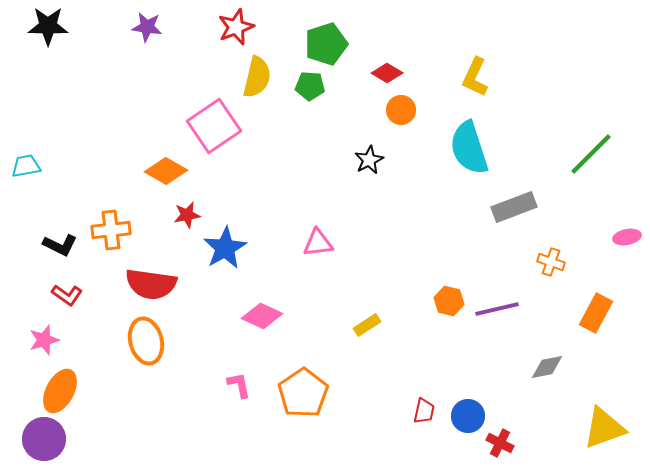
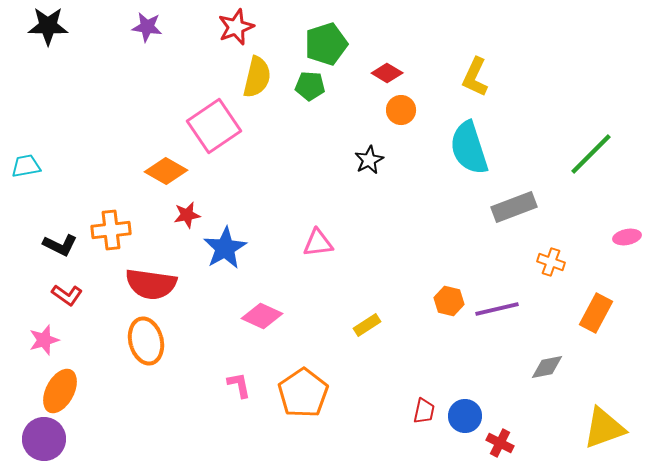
blue circle at (468, 416): moved 3 px left
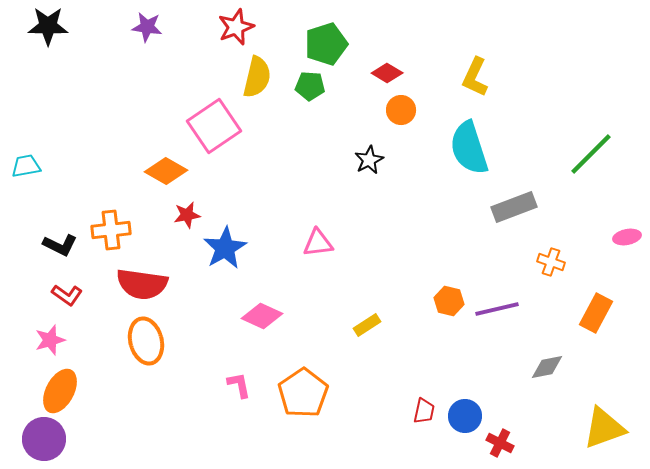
red semicircle at (151, 284): moved 9 px left
pink star at (44, 340): moved 6 px right
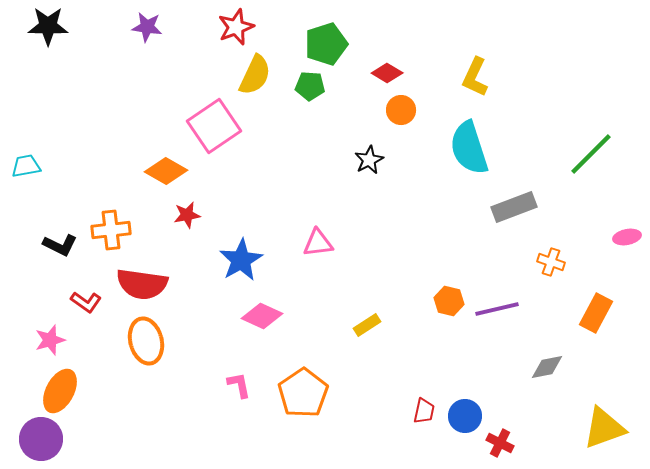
yellow semicircle at (257, 77): moved 2 px left, 2 px up; rotated 12 degrees clockwise
blue star at (225, 248): moved 16 px right, 12 px down
red L-shape at (67, 295): moved 19 px right, 7 px down
purple circle at (44, 439): moved 3 px left
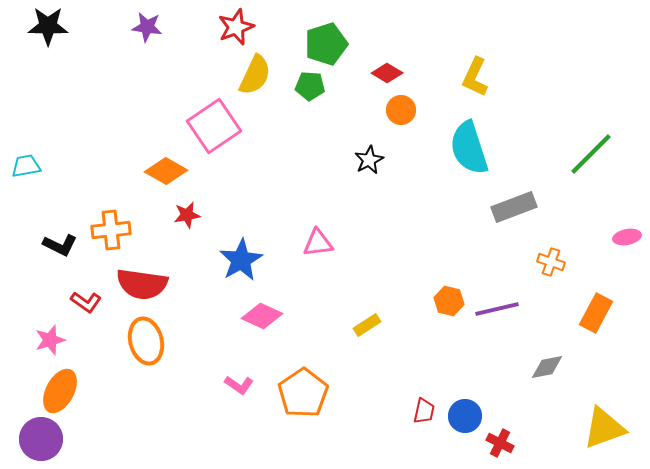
pink L-shape at (239, 385): rotated 136 degrees clockwise
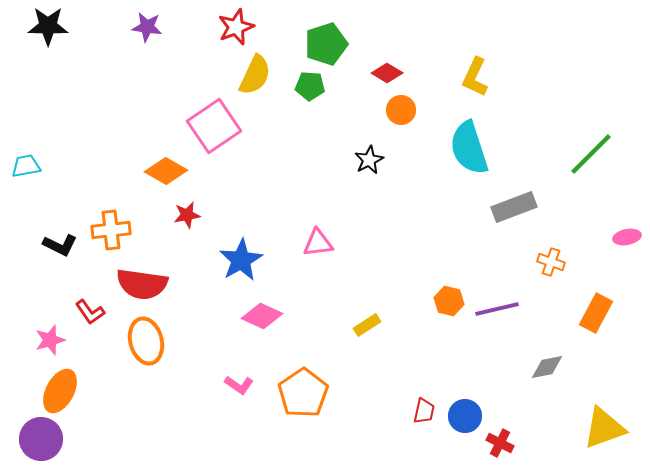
red L-shape at (86, 302): moved 4 px right, 10 px down; rotated 20 degrees clockwise
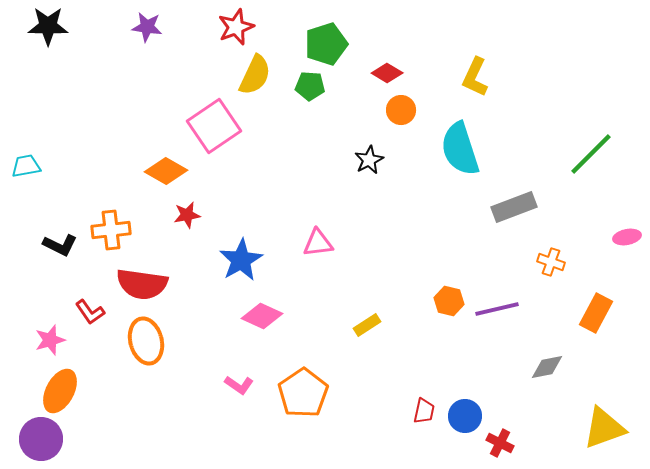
cyan semicircle at (469, 148): moved 9 px left, 1 px down
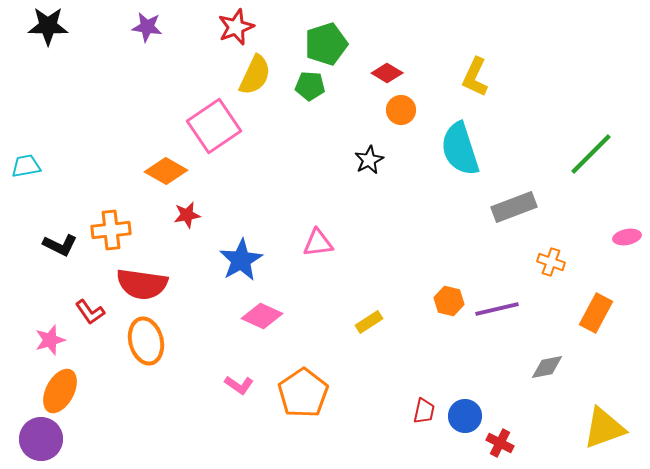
yellow rectangle at (367, 325): moved 2 px right, 3 px up
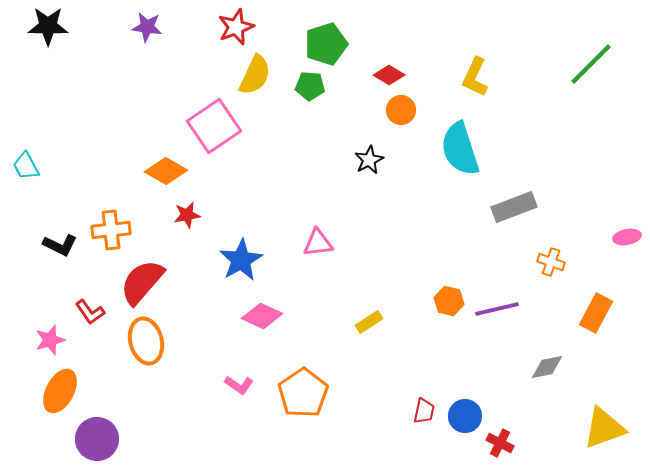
red diamond at (387, 73): moved 2 px right, 2 px down
green line at (591, 154): moved 90 px up
cyan trapezoid at (26, 166): rotated 108 degrees counterclockwise
red semicircle at (142, 284): moved 2 px up; rotated 123 degrees clockwise
purple circle at (41, 439): moved 56 px right
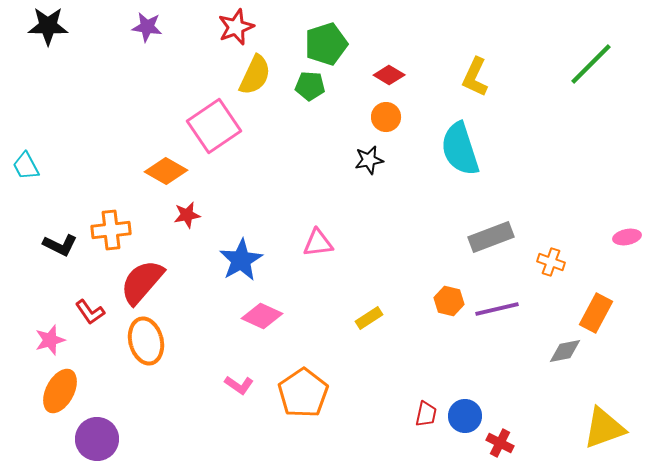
orange circle at (401, 110): moved 15 px left, 7 px down
black star at (369, 160): rotated 16 degrees clockwise
gray rectangle at (514, 207): moved 23 px left, 30 px down
yellow rectangle at (369, 322): moved 4 px up
gray diamond at (547, 367): moved 18 px right, 16 px up
red trapezoid at (424, 411): moved 2 px right, 3 px down
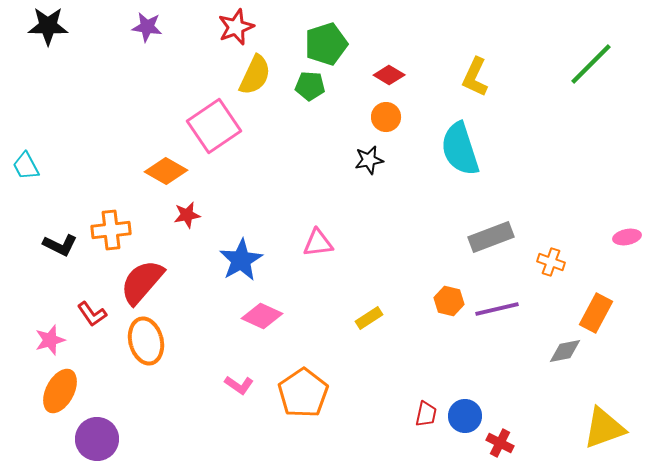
red L-shape at (90, 312): moved 2 px right, 2 px down
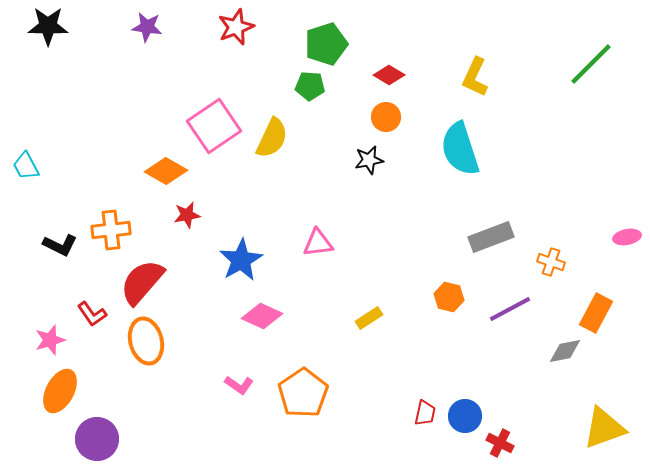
yellow semicircle at (255, 75): moved 17 px right, 63 px down
orange hexagon at (449, 301): moved 4 px up
purple line at (497, 309): moved 13 px right; rotated 15 degrees counterclockwise
red trapezoid at (426, 414): moved 1 px left, 1 px up
